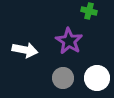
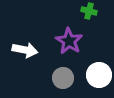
white circle: moved 2 px right, 3 px up
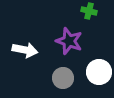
purple star: rotated 12 degrees counterclockwise
white circle: moved 3 px up
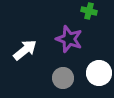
purple star: moved 2 px up
white arrow: rotated 50 degrees counterclockwise
white circle: moved 1 px down
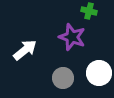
purple star: moved 3 px right, 2 px up
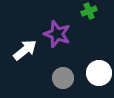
green cross: rotated 35 degrees counterclockwise
purple star: moved 15 px left, 3 px up
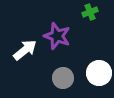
green cross: moved 1 px right, 1 px down
purple star: moved 2 px down
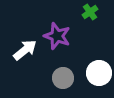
green cross: rotated 14 degrees counterclockwise
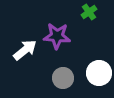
green cross: moved 1 px left
purple star: rotated 16 degrees counterclockwise
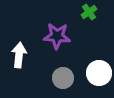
white arrow: moved 6 px left, 5 px down; rotated 45 degrees counterclockwise
